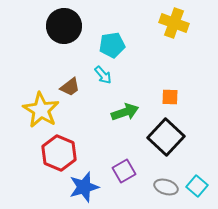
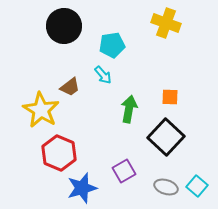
yellow cross: moved 8 px left
green arrow: moved 4 px right, 3 px up; rotated 60 degrees counterclockwise
blue star: moved 2 px left, 1 px down
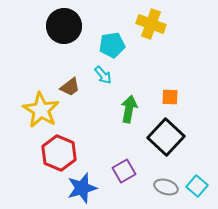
yellow cross: moved 15 px left, 1 px down
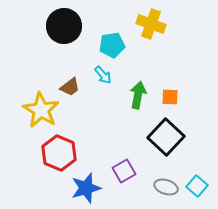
green arrow: moved 9 px right, 14 px up
blue star: moved 4 px right
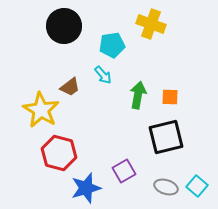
black square: rotated 33 degrees clockwise
red hexagon: rotated 8 degrees counterclockwise
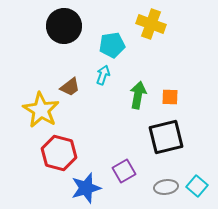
cyan arrow: rotated 120 degrees counterclockwise
gray ellipse: rotated 25 degrees counterclockwise
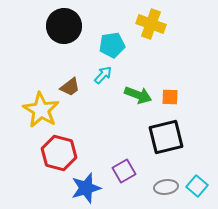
cyan arrow: rotated 24 degrees clockwise
green arrow: rotated 100 degrees clockwise
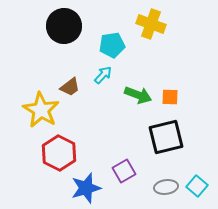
red hexagon: rotated 12 degrees clockwise
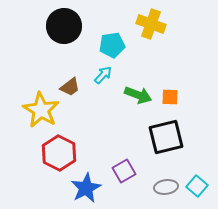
blue star: rotated 12 degrees counterclockwise
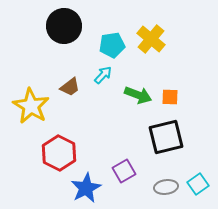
yellow cross: moved 15 px down; rotated 20 degrees clockwise
yellow star: moved 10 px left, 4 px up
cyan square: moved 1 px right, 2 px up; rotated 15 degrees clockwise
